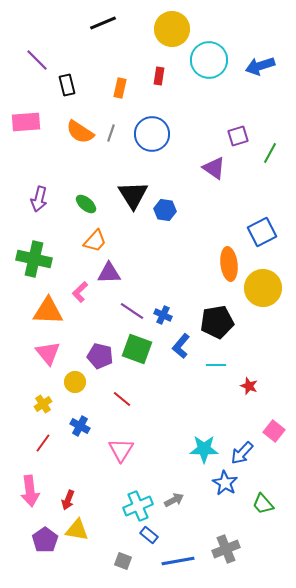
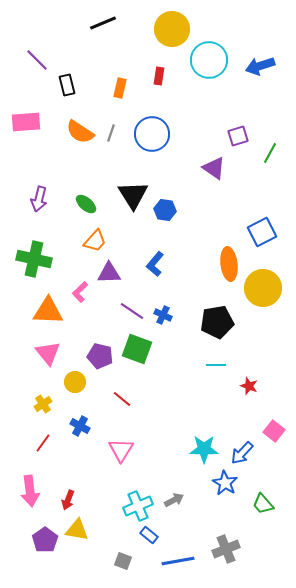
blue L-shape at (181, 346): moved 26 px left, 82 px up
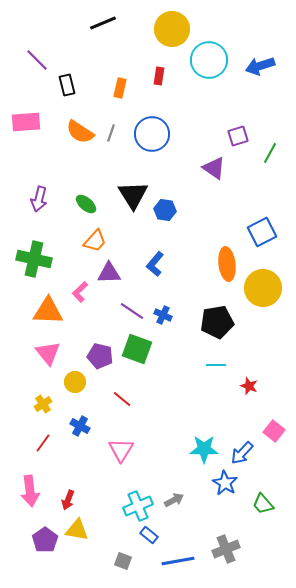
orange ellipse at (229, 264): moved 2 px left
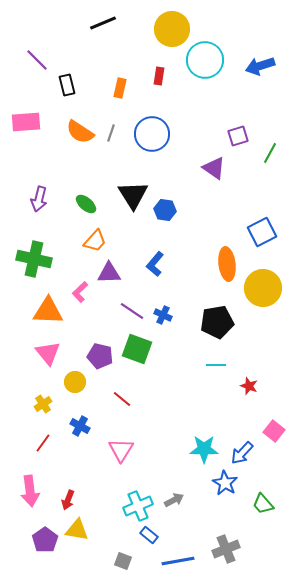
cyan circle at (209, 60): moved 4 px left
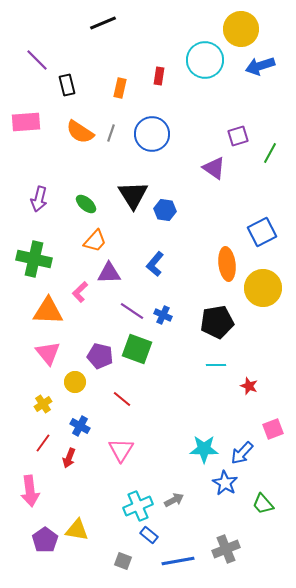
yellow circle at (172, 29): moved 69 px right
pink square at (274, 431): moved 1 px left, 2 px up; rotated 30 degrees clockwise
red arrow at (68, 500): moved 1 px right, 42 px up
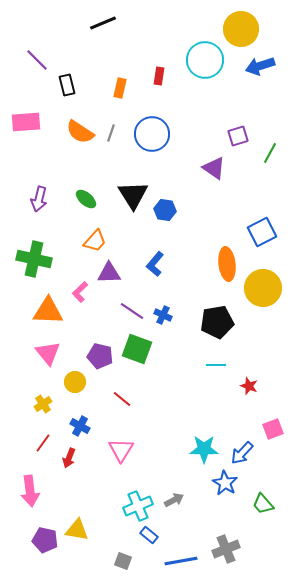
green ellipse at (86, 204): moved 5 px up
purple pentagon at (45, 540): rotated 25 degrees counterclockwise
blue line at (178, 561): moved 3 px right
